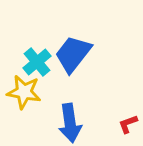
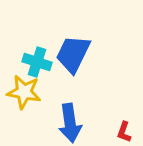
blue trapezoid: rotated 12 degrees counterclockwise
cyan cross: rotated 32 degrees counterclockwise
red L-shape: moved 4 px left, 8 px down; rotated 50 degrees counterclockwise
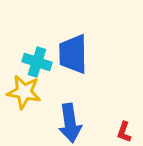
blue trapezoid: rotated 27 degrees counterclockwise
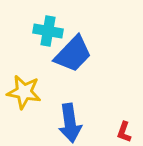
blue trapezoid: rotated 135 degrees counterclockwise
cyan cross: moved 11 px right, 31 px up; rotated 8 degrees counterclockwise
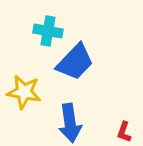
blue trapezoid: moved 2 px right, 8 px down
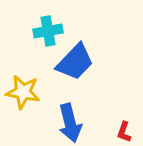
cyan cross: rotated 20 degrees counterclockwise
yellow star: moved 1 px left
blue arrow: rotated 6 degrees counterclockwise
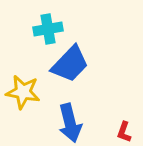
cyan cross: moved 2 px up
blue trapezoid: moved 5 px left, 2 px down
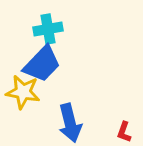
blue trapezoid: moved 28 px left
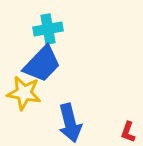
yellow star: moved 1 px right, 1 px down
red L-shape: moved 4 px right
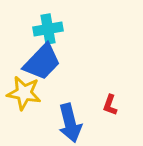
blue trapezoid: moved 2 px up
red L-shape: moved 18 px left, 27 px up
